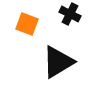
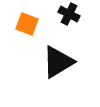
black cross: moved 1 px left
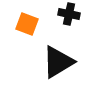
black cross: rotated 15 degrees counterclockwise
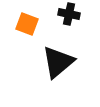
black triangle: rotated 9 degrees counterclockwise
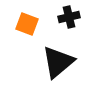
black cross: moved 3 px down; rotated 25 degrees counterclockwise
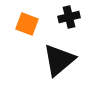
black triangle: moved 1 px right, 2 px up
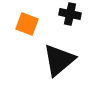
black cross: moved 1 px right, 3 px up; rotated 25 degrees clockwise
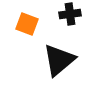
black cross: rotated 20 degrees counterclockwise
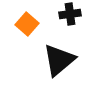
orange square: rotated 20 degrees clockwise
